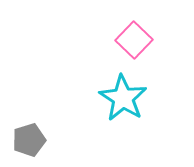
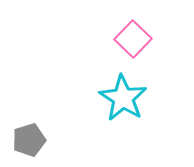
pink square: moved 1 px left, 1 px up
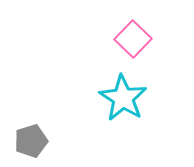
gray pentagon: moved 2 px right, 1 px down
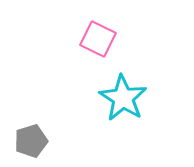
pink square: moved 35 px left; rotated 18 degrees counterclockwise
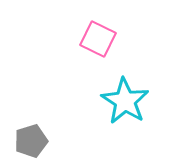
cyan star: moved 2 px right, 3 px down
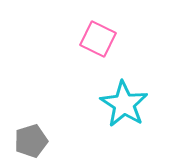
cyan star: moved 1 px left, 3 px down
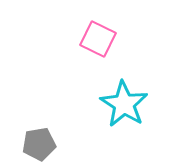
gray pentagon: moved 8 px right, 3 px down; rotated 8 degrees clockwise
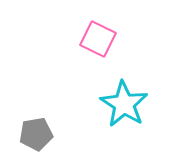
gray pentagon: moved 3 px left, 10 px up
